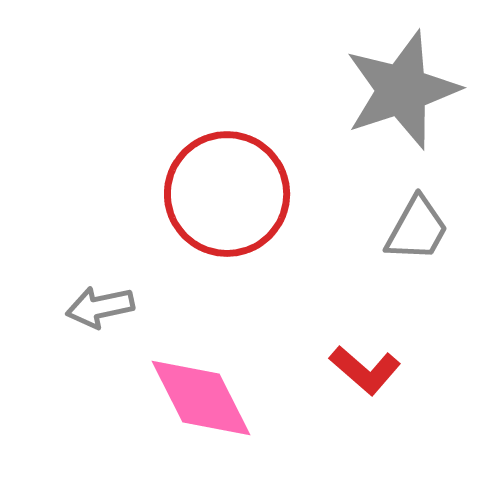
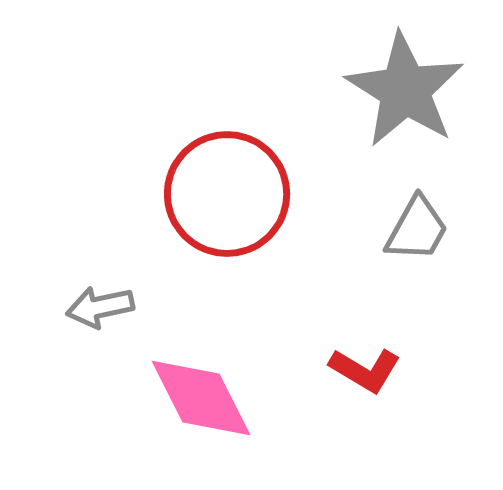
gray star: moved 3 px right; rotated 22 degrees counterclockwise
red L-shape: rotated 10 degrees counterclockwise
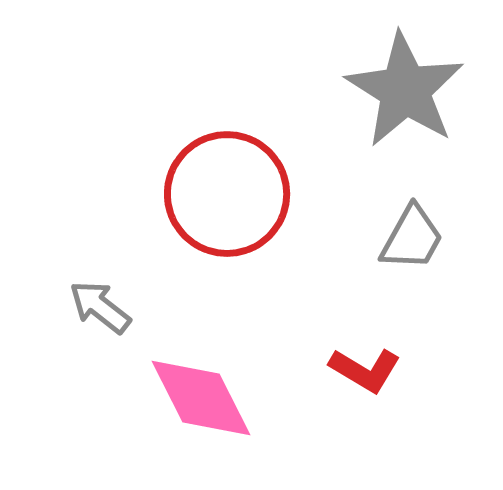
gray trapezoid: moved 5 px left, 9 px down
gray arrow: rotated 50 degrees clockwise
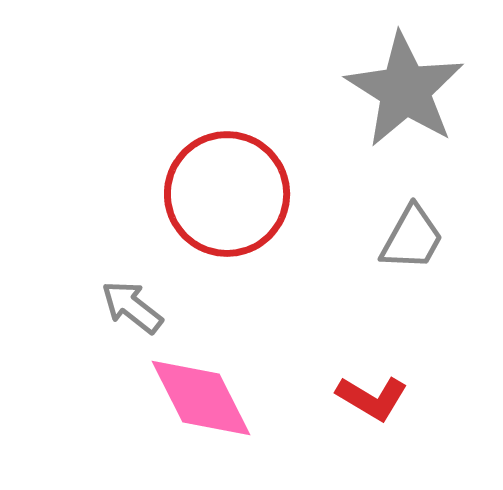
gray arrow: moved 32 px right
red L-shape: moved 7 px right, 28 px down
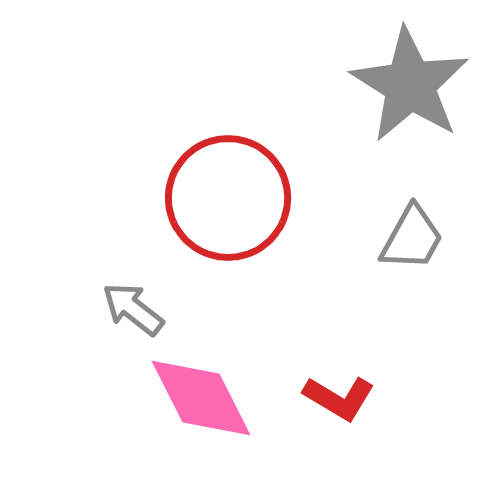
gray star: moved 5 px right, 5 px up
red circle: moved 1 px right, 4 px down
gray arrow: moved 1 px right, 2 px down
red L-shape: moved 33 px left
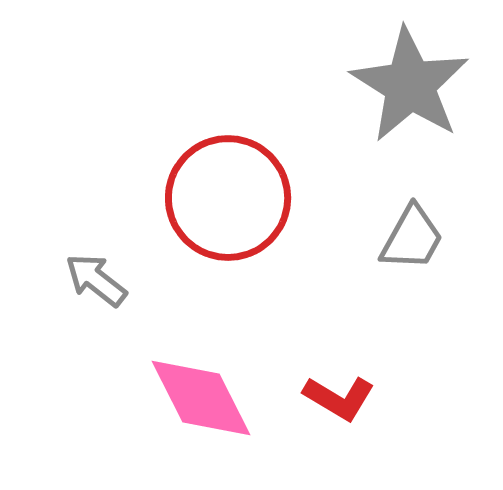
gray arrow: moved 37 px left, 29 px up
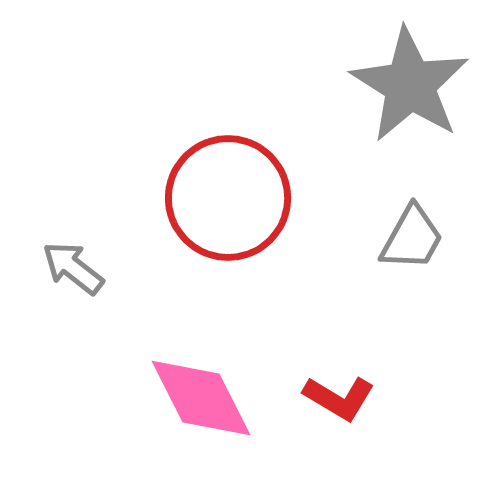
gray arrow: moved 23 px left, 12 px up
